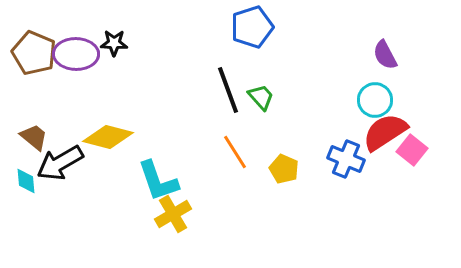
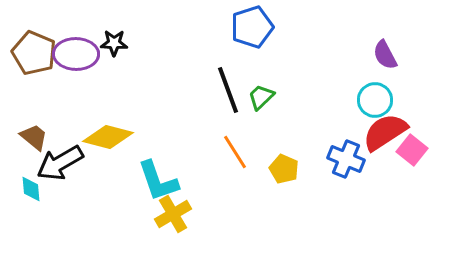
green trapezoid: rotated 92 degrees counterclockwise
cyan diamond: moved 5 px right, 8 px down
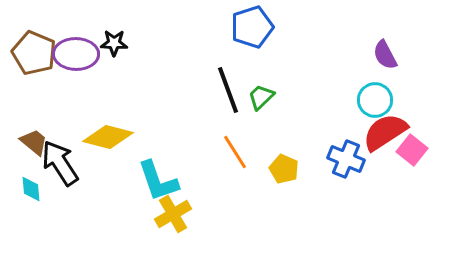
brown trapezoid: moved 5 px down
black arrow: rotated 87 degrees clockwise
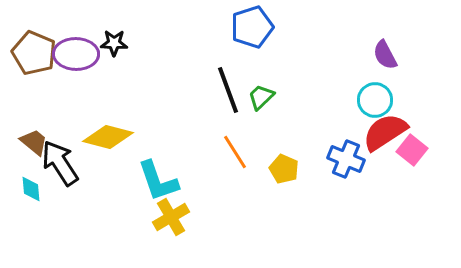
yellow cross: moved 2 px left, 3 px down
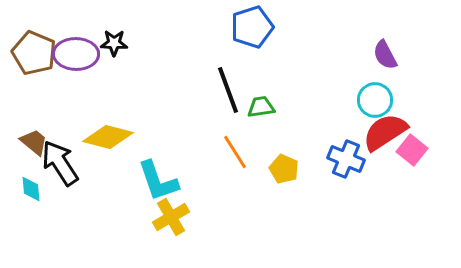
green trapezoid: moved 10 px down; rotated 36 degrees clockwise
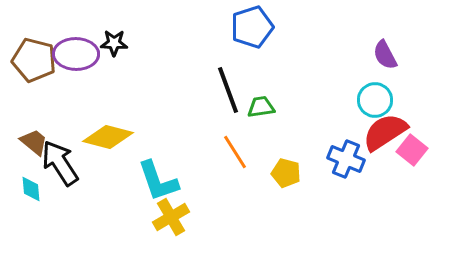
brown pentagon: moved 7 px down; rotated 9 degrees counterclockwise
yellow pentagon: moved 2 px right, 4 px down; rotated 8 degrees counterclockwise
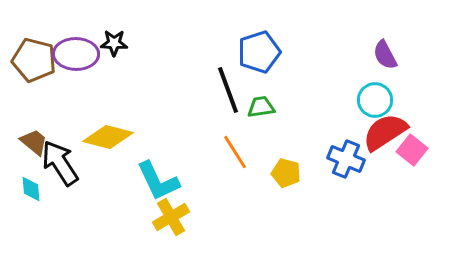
blue pentagon: moved 7 px right, 25 px down
cyan L-shape: rotated 6 degrees counterclockwise
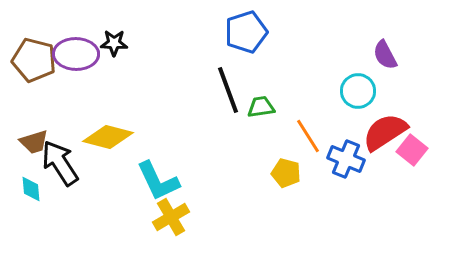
blue pentagon: moved 13 px left, 20 px up
cyan circle: moved 17 px left, 9 px up
brown trapezoid: rotated 124 degrees clockwise
orange line: moved 73 px right, 16 px up
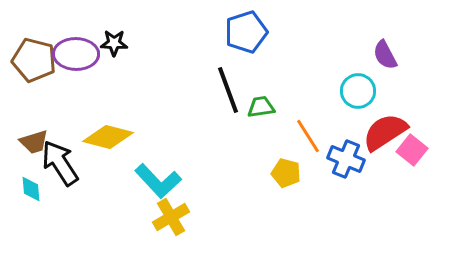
cyan L-shape: rotated 18 degrees counterclockwise
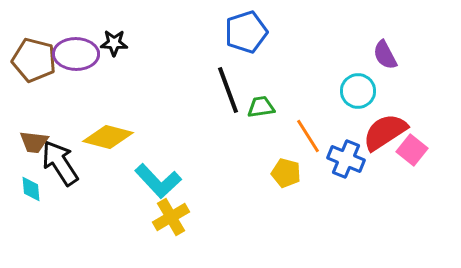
brown trapezoid: rotated 24 degrees clockwise
